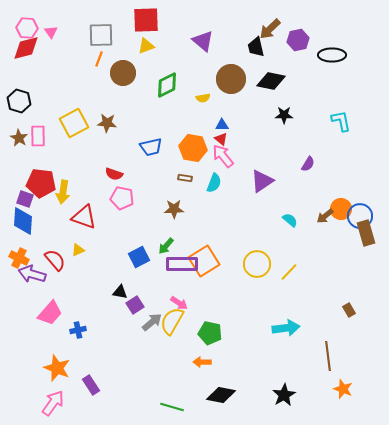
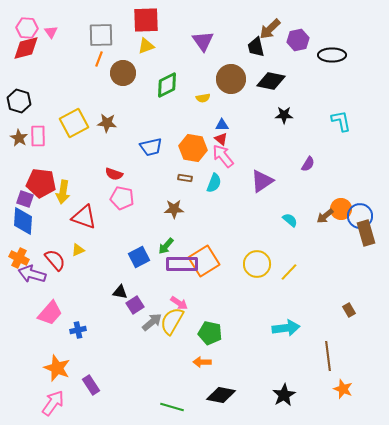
purple triangle at (203, 41): rotated 15 degrees clockwise
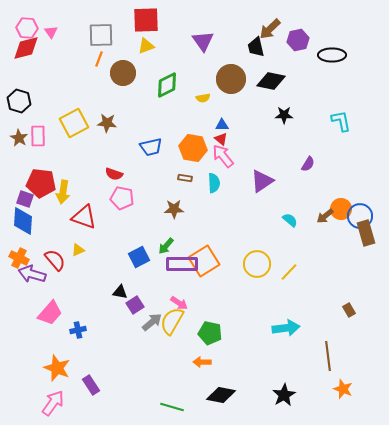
cyan semicircle at (214, 183): rotated 24 degrees counterclockwise
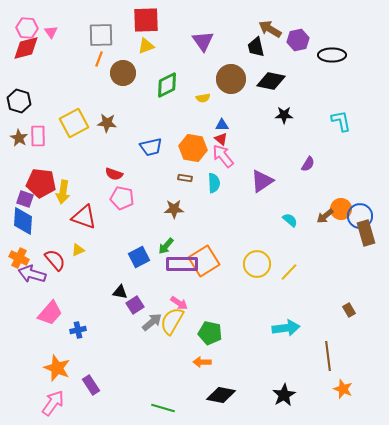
brown arrow at (270, 29): rotated 75 degrees clockwise
green line at (172, 407): moved 9 px left, 1 px down
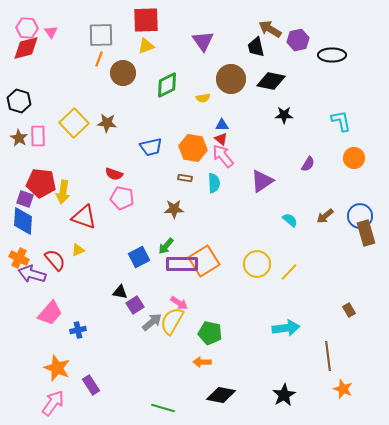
yellow square at (74, 123): rotated 16 degrees counterclockwise
orange circle at (341, 209): moved 13 px right, 51 px up
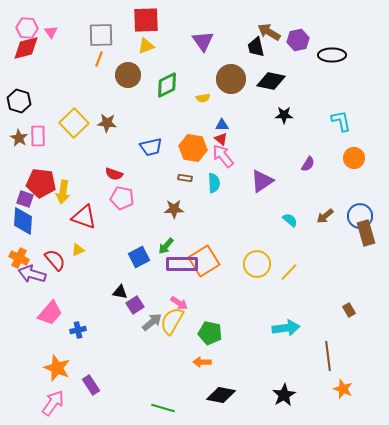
brown arrow at (270, 29): moved 1 px left, 3 px down
brown circle at (123, 73): moved 5 px right, 2 px down
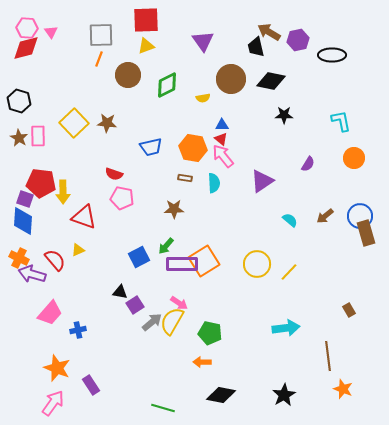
yellow arrow at (63, 192): rotated 10 degrees counterclockwise
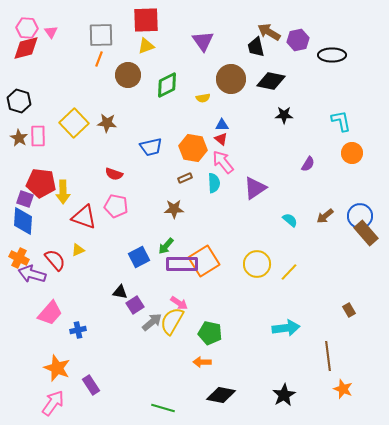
pink arrow at (223, 156): moved 6 px down
orange circle at (354, 158): moved 2 px left, 5 px up
brown rectangle at (185, 178): rotated 32 degrees counterclockwise
purple triangle at (262, 181): moved 7 px left, 7 px down
pink pentagon at (122, 198): moved 6 px left, 8 px down
brown rectangle at (366, 233): rotated 25 degrees counterclockwise
